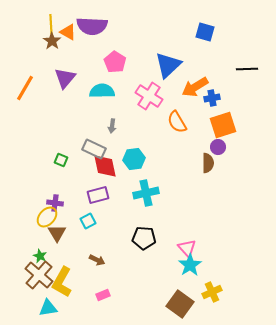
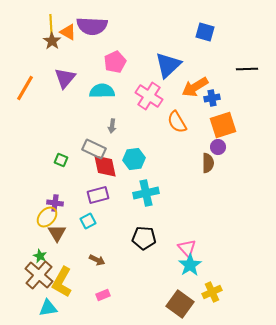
pink pentagon: rotated 15 degrees clockwise
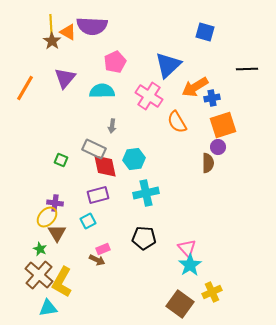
green star: moved 7 px up
pink rectangle: moved 46 px up
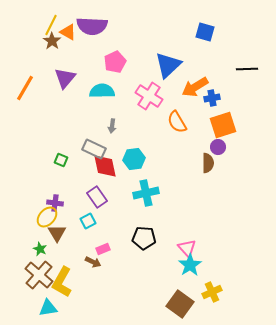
yellow line: rotated 30 degrees clockwise
purple rectangle: moved 1 px left, 2 px down; rotated 70 degrees clockwise
brown arrow: moved 4 px left, 2 px down
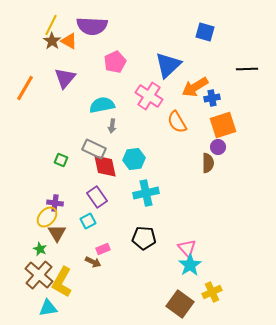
orange triangle: moved 1 px right, 9 px down
cyan semicircle: moved 14 px down; rotated 10 degrees counterclockwise
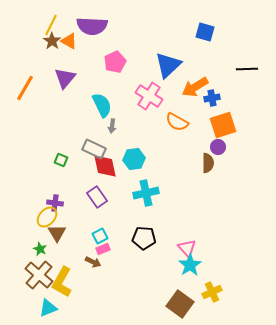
cyan semicircle: rotated 75 degrees clockwise
orange semicircle: rotated 30 degrees counterclockwise
cyan square: moved 12 px right, 15 px down
cyan triangle: rotated 12 degrees counterclockwise
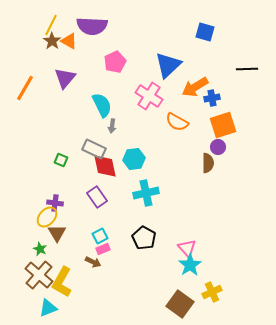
black pentagon: rotated 25 degrees clockwise
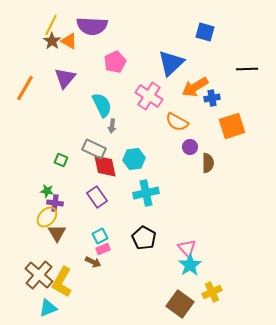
blue triangle: moved 3 px right, 2 px up
orange square: moved 9 px right, 1 px down
purple circle: moved 28 px left
green star: moved 7 px right, 58 px up; rotated 16 degrees counterclockwise
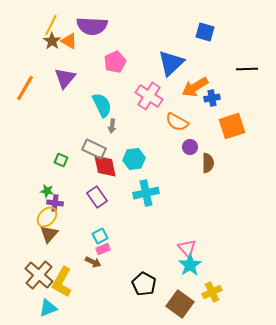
brown triangle: moved 8 px left, 1 px down; rotated 12 degrees clockwise
black pentagon: moved 46 px down
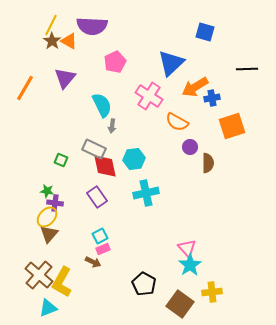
yellow cross: rotated 18 degrees clockwise
